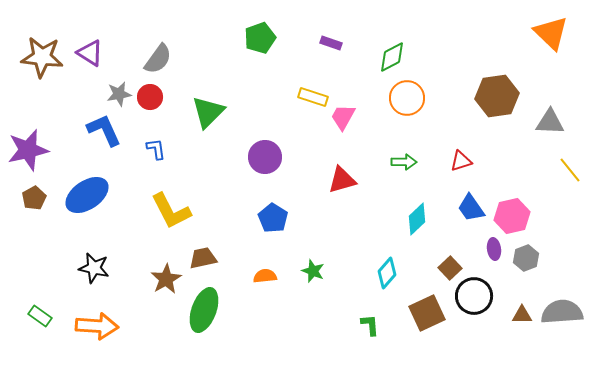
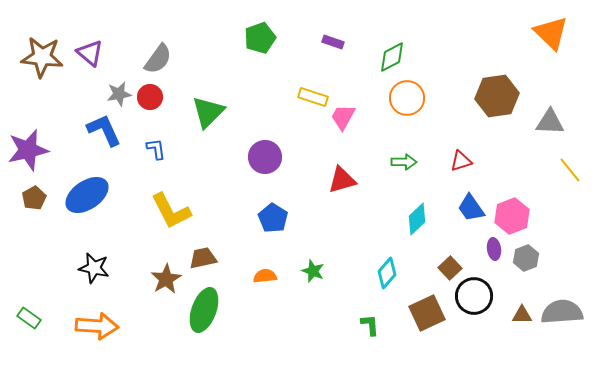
purple rectangle at (331, 43): moved 2 px right, 1 px up
purple triangle at (90, 53): rotated 8 degrees clockwise
pink hexagon at (512, 216): rotated 8 degrees counterclockwise
green rectangle at (40, 316): moved 11 px left, 2 px down
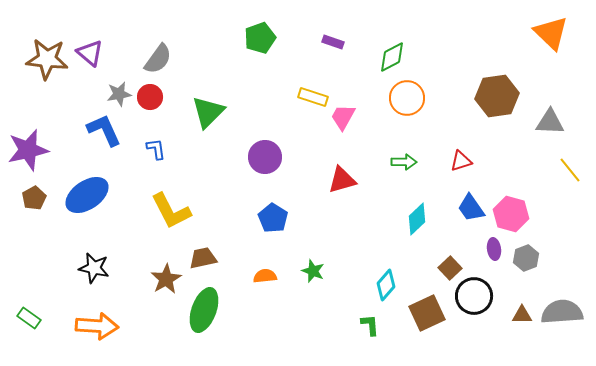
brown star at (42, 57): moved 5 px right, 2 px down
pink hexagon at (512, 216): moved 1 px left, 2 px up; rotated 24 degrees counterclockwise
cyan diamond at (387, 273): moved 1 px left, 12 px down
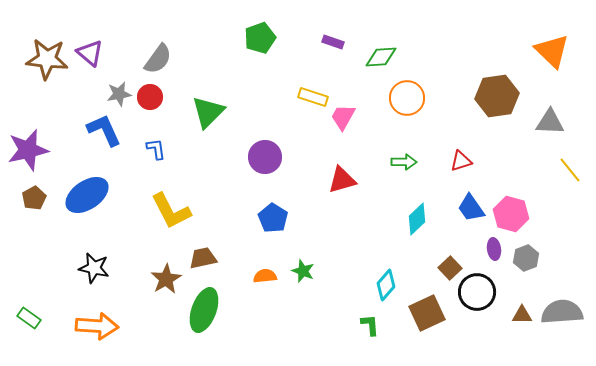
orange triangle at (551, 33): moved 1 px right, 18 px down
green diamond at (392, 57): moved 11 px left; rotated 24 degrees clockwise
green star at (313, 271): moved 10 px left
black circle at (474, 296): moved 3 px right, 4 px up
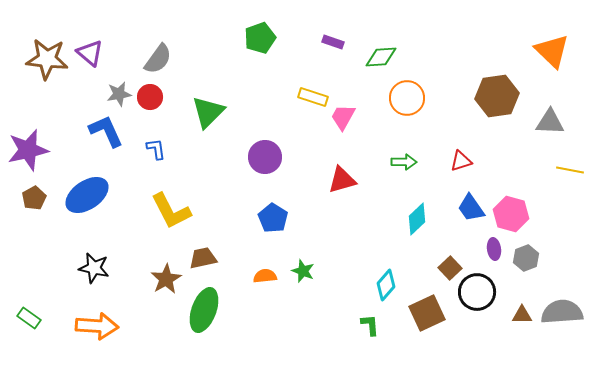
blue L-shape at (104, 130): moved 2 px right, 1 px down
yellow line at (570, 170): rotated 40 degrees counterclockwise
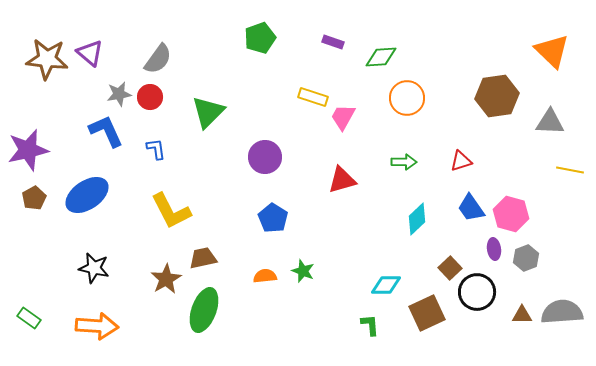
cyan diamond at (386, 285): rotated 48 degrees clockwise
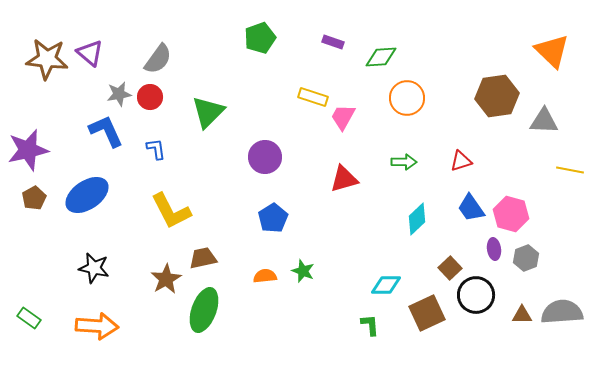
gray triangle at (550, 122): moved 6 px left, 1 px up
red triangle at (342, 180): moved 2 px right, 1 px up
blue pentagon at (273, 218): rotated 8 degrees clockwise
black circle at (477, 292): moved 1 px left, 3 px down
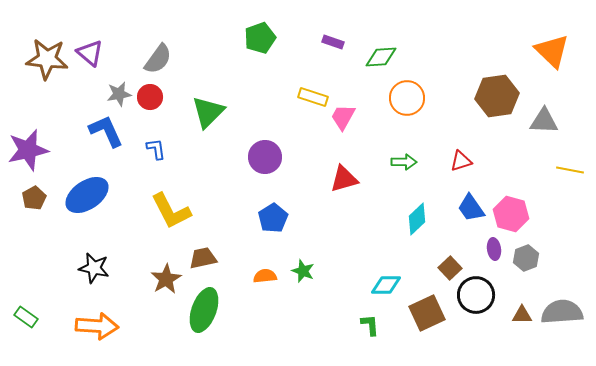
green rectangle at (29, 318): moved 3 px left, 1 px up
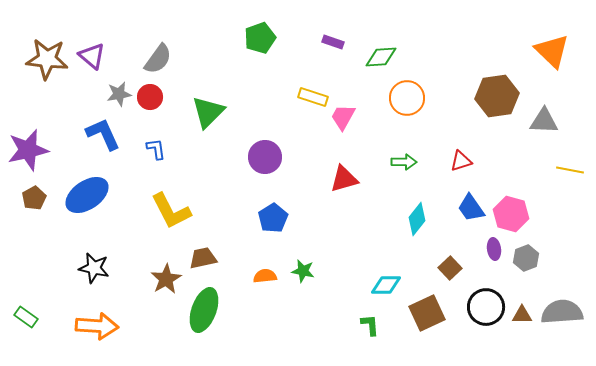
purple triangle at (90, 53): moved 2 px right, 3 px down
blue L-shape at (106, 131): moved 3 px left, 3 px down
cyan diamond at (417, 219): rotated 8 degrees counterclockwise
green star at (303, 271): rotated 10 degrees counterclockwise
black circle at (476, 295): moved 10 px right, 12 px down
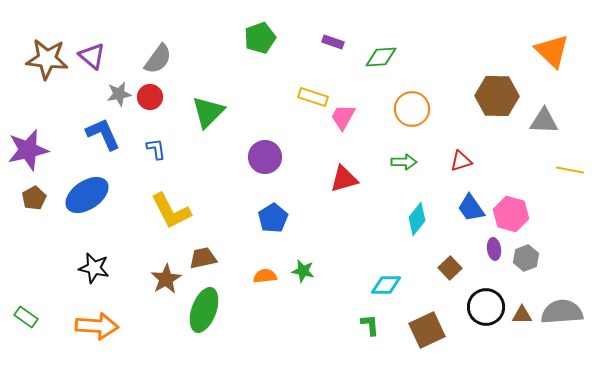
brown hexagon at (497, 96): rotated 9 degrees clockwise
orange circle at (407, 98): moved 5 px right, 11 px down
brown square at (427, 313): moved 17 px down
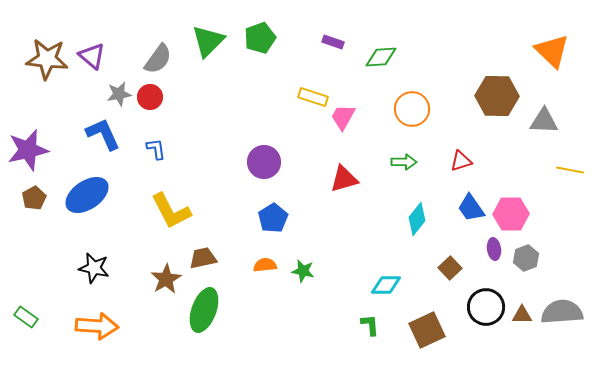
green triangle at (208, 112): moved 71 px up
purple circle at (265, 157): moved 1 px left, 5 px down
pink hexagon at (511, 214): rotated 16 degrees counterclockwise
orange semicircle at (265, 276): moved 11 px up
